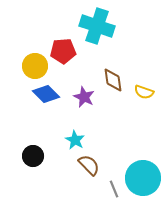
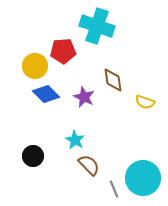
yellow semicircle: moved 1 px right, 10 px down
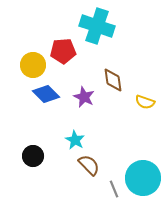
yellow circle: moved 2 px left, 1 px up
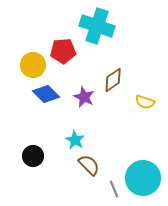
brown diamond: rotated 65 degrees clockwise
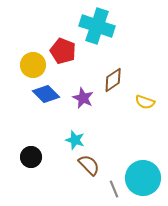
red pentagon: rotated 25 degrees clockwise
purple star: moved 1 px left, 1 px down
cyan star: rotated 12 degrees counterclockwise
black circle: moved 2 px left, 1 px down
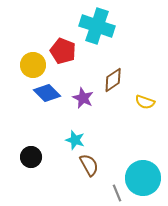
blue diamond: moved 1 px right, 1 px up
brown semicircle: rotated 15 degrees clockwise
gray line: moved 3 px right, 4 px down
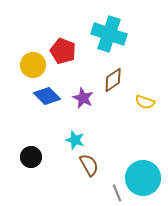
cyan cross: moved 12 px right, 8 px down
blue diamond: moved 3 px down
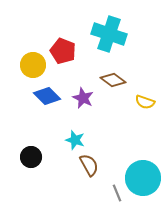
brown diamond: rotated 70 degrees clockwise
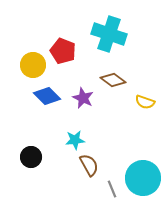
cyan star: rotated 24 degrees counterclockwise
gray line: moved 5 px left, 4 px up
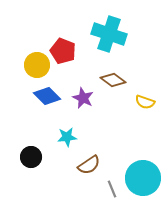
yellow circle: moved 4 px right
cyan star: moved 8 px left, 3 px up
brown semicircle: rotated 85 degrees clockwise
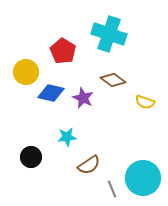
red pentagon: rotated 10 degrees clockwise
yellow circle: moved 11 px left, 7 px down
blue diamond: moved 4 px right, 3 px up; rotated 32 degrees counterclockwise
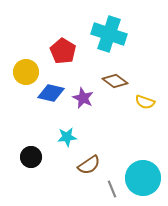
brown diamond: moved 2 px right, 1 px down
